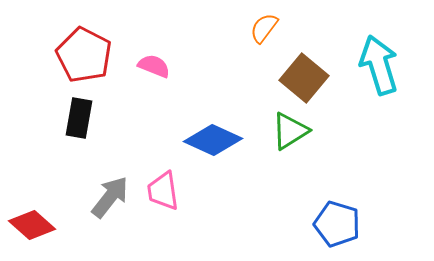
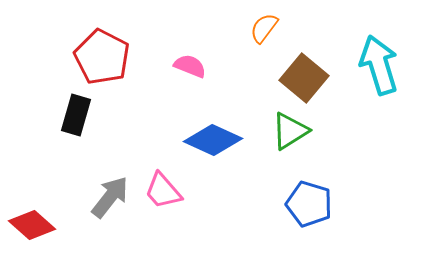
red pentagon: moved 18 px right, 2 px down
pink semicircle: moved 36 px right
black rectangle: moved 3 px left, 3 px up; rotated 6 degrees clockwise
pink trapezoid: rotated 33 degrees counterclockwise
blue pentagon: moved 28 px left, 20 px up
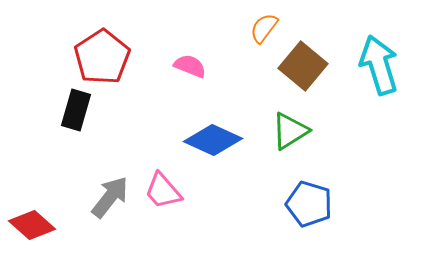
red pentagon: rotated 12 degrees clockwise
brown square: moved 1 px left, 12 px up
black rectangle: moved 5 px up
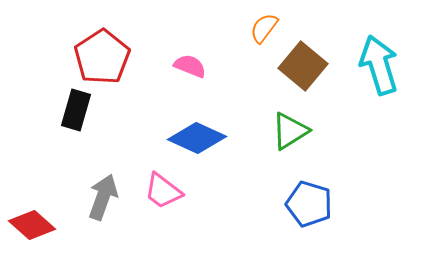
blue diamond: moved 16 px left, 2 px up
pink trapezoid: rotated 12 degrees counterclockwise
gray arrow: moved 7 px left; rotated 18 degrees counterclockwise
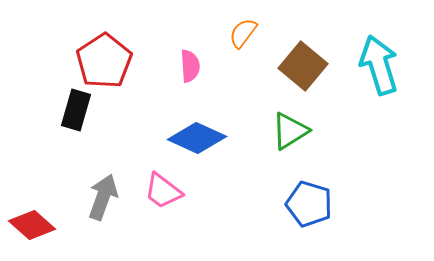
orange semicircle: moved 21 px left, 5 px down
red pentagon: moved 2 px right, 4 px down
pink semicircle: rotated 64 degrees clockwise
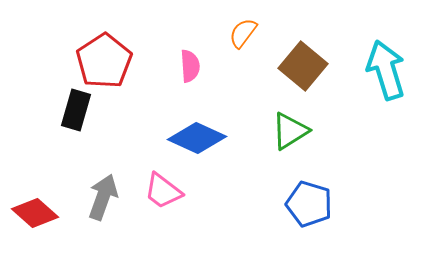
cyan arrow: moved 7 px right, 5 px down
red diamond: moved 3 px right, 12 px up
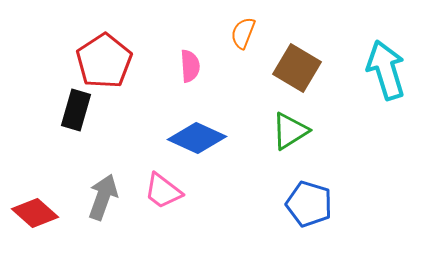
orange semicircle: rotated 16 degrees counterclockwise
brown square: moved 6 px left, 2 px down; rotated 9 degrees counterclockwise
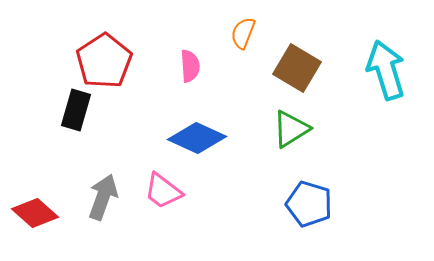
green triangle: moved 1 px right, 2 px up
